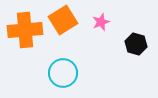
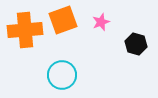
orange square: rotated 12 degrees clockwise
cyan circle: moved 1 px left, 2 px down
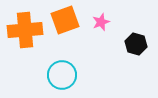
orange square: moved 2 px right
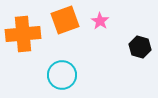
pink star: moved 1 px left, 1 px up; rotated 18 degrees counterclockwise
orange cross: moved 2 px left, 4 px down
black hexagon: moved 4 px right, 3 px down
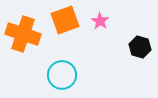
orange cross: rotated 24 degrees clockwise
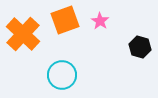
orange cross: rotated 24 degrees clockwise
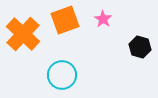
pink star: moved 3 px right, 2 px up
